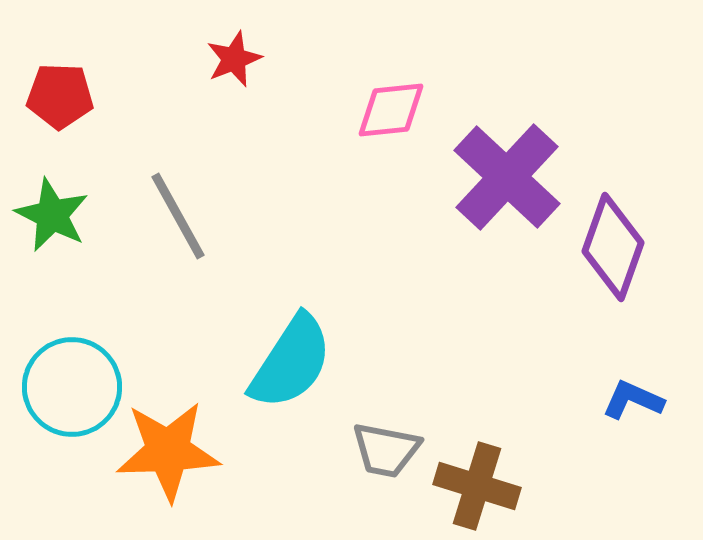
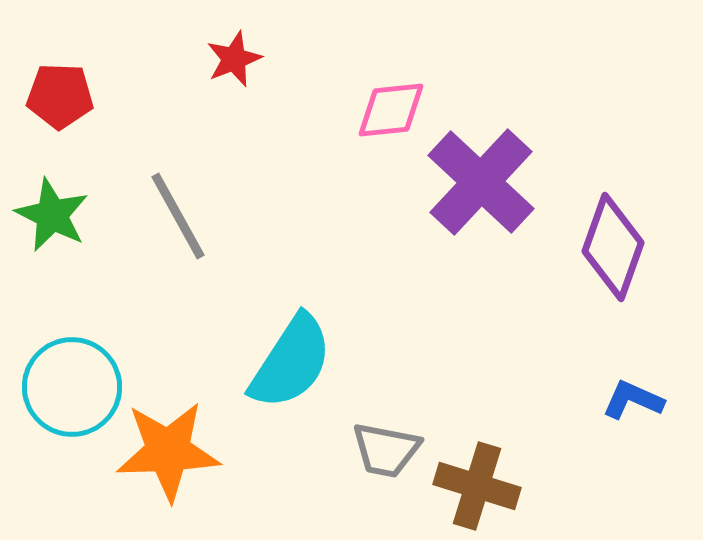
purple cross: moved 26 px left, 5 px down
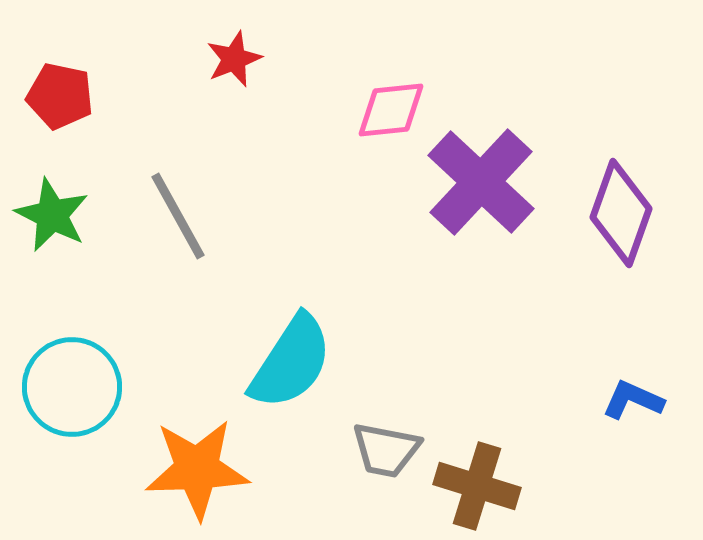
red pentagon: rotated 10 degrees clockwise
purple diamond: moved 8 px right, 34 px up
orange star: moved 29 px right, 18 px down
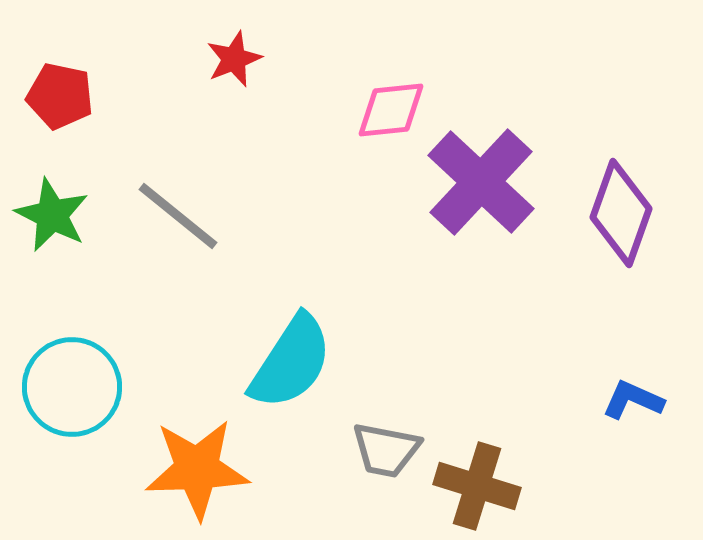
gray line: rotated 22 degrees counterclockwise
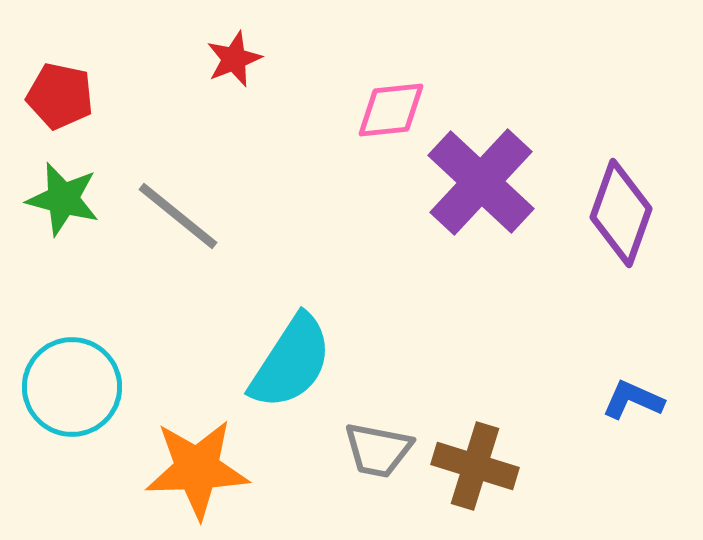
green star: moved 11 px right, 16 px up; rotated 12 degrees counterclockwise
gray trapezoid: moved 8 px left
brown cross: moved 2 px left, 20 px up
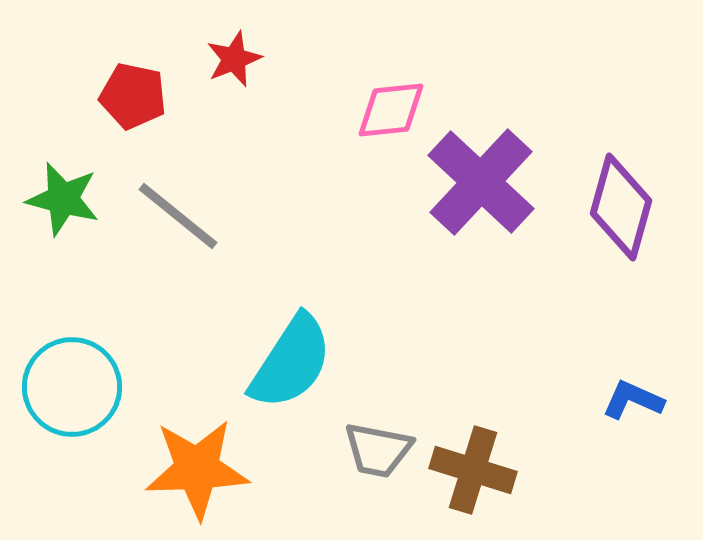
red pentagon: moved 73 px right
purple diamond: moved 6 px up; rotated 4 degrees counterclockwise
brown cross: moved 2 px left, 4 px down
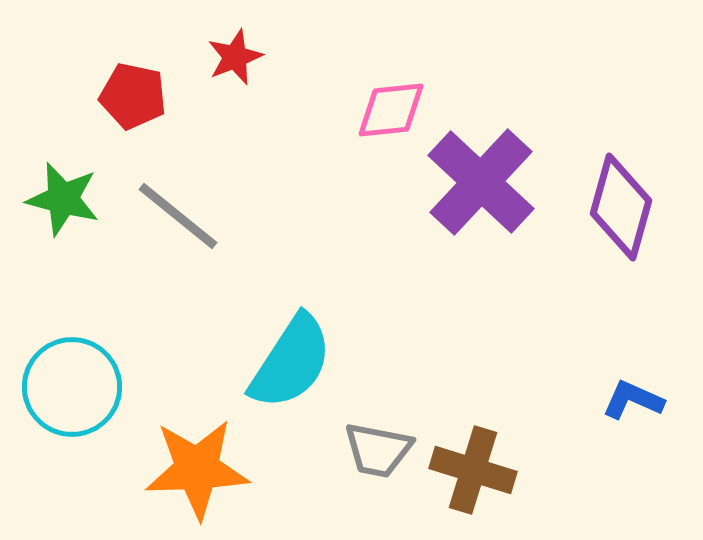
red star: moved 1 px right, 2 px up
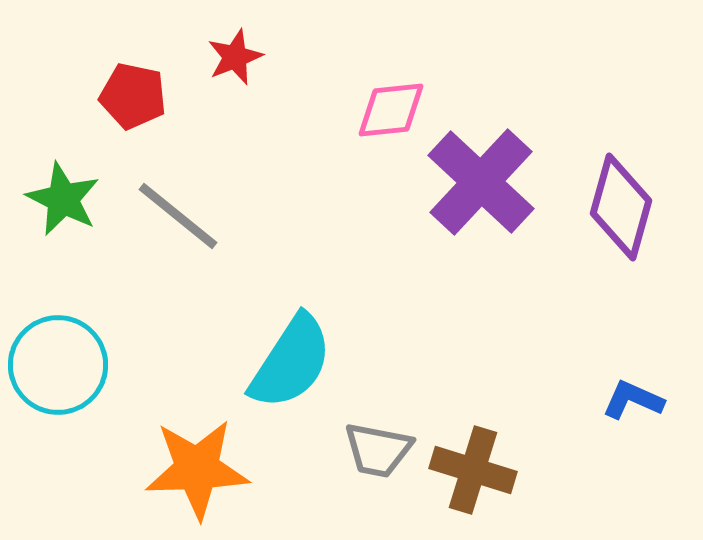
green star: rotated 12 degrees clockwise
cyan circle: moved 14 px left, 22 px up
